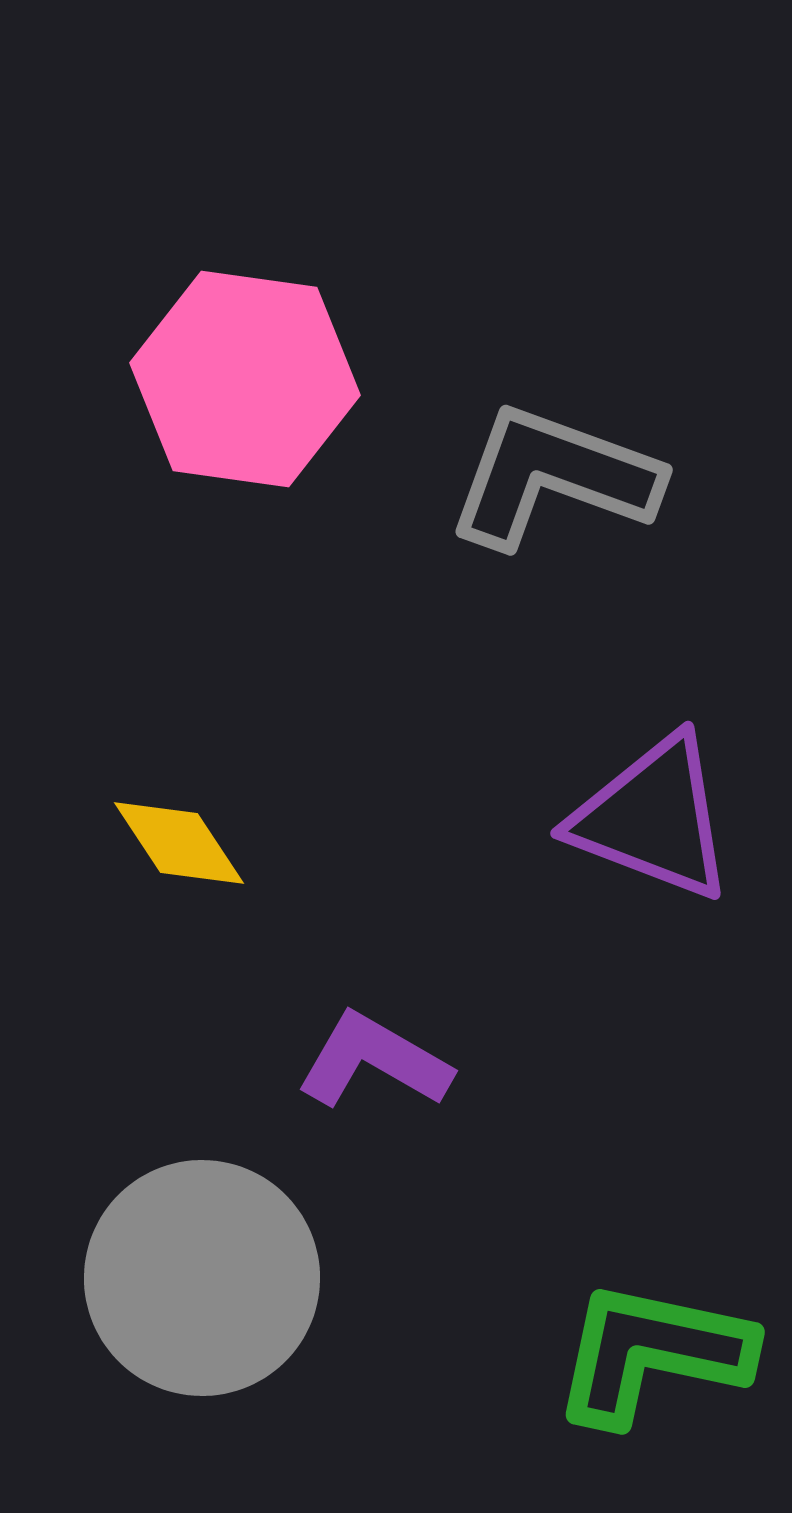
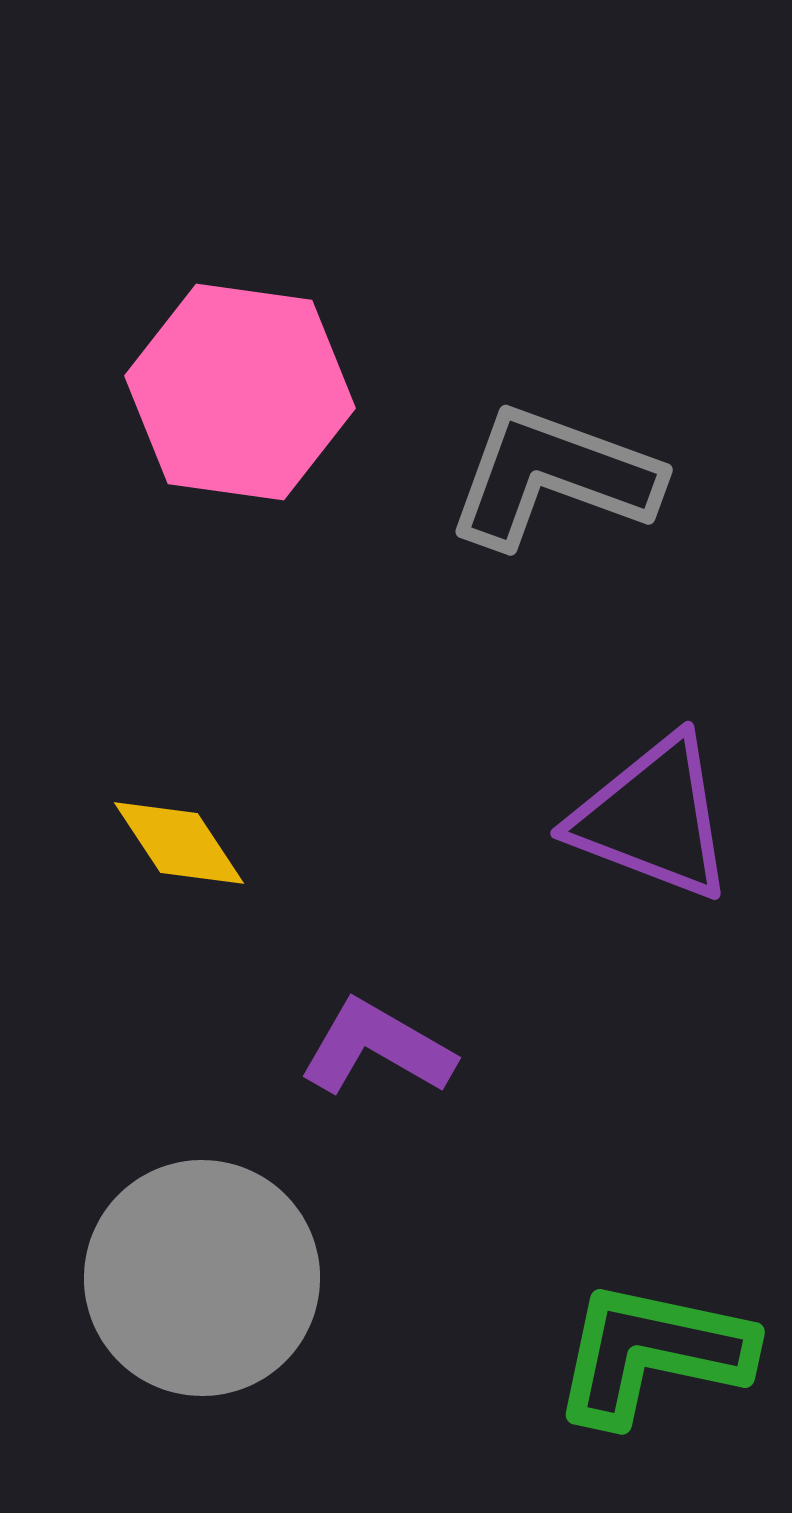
pink hexagon: moved 5 px left, 13 px down
purple L-shape: moved 3 px right, 13 px up
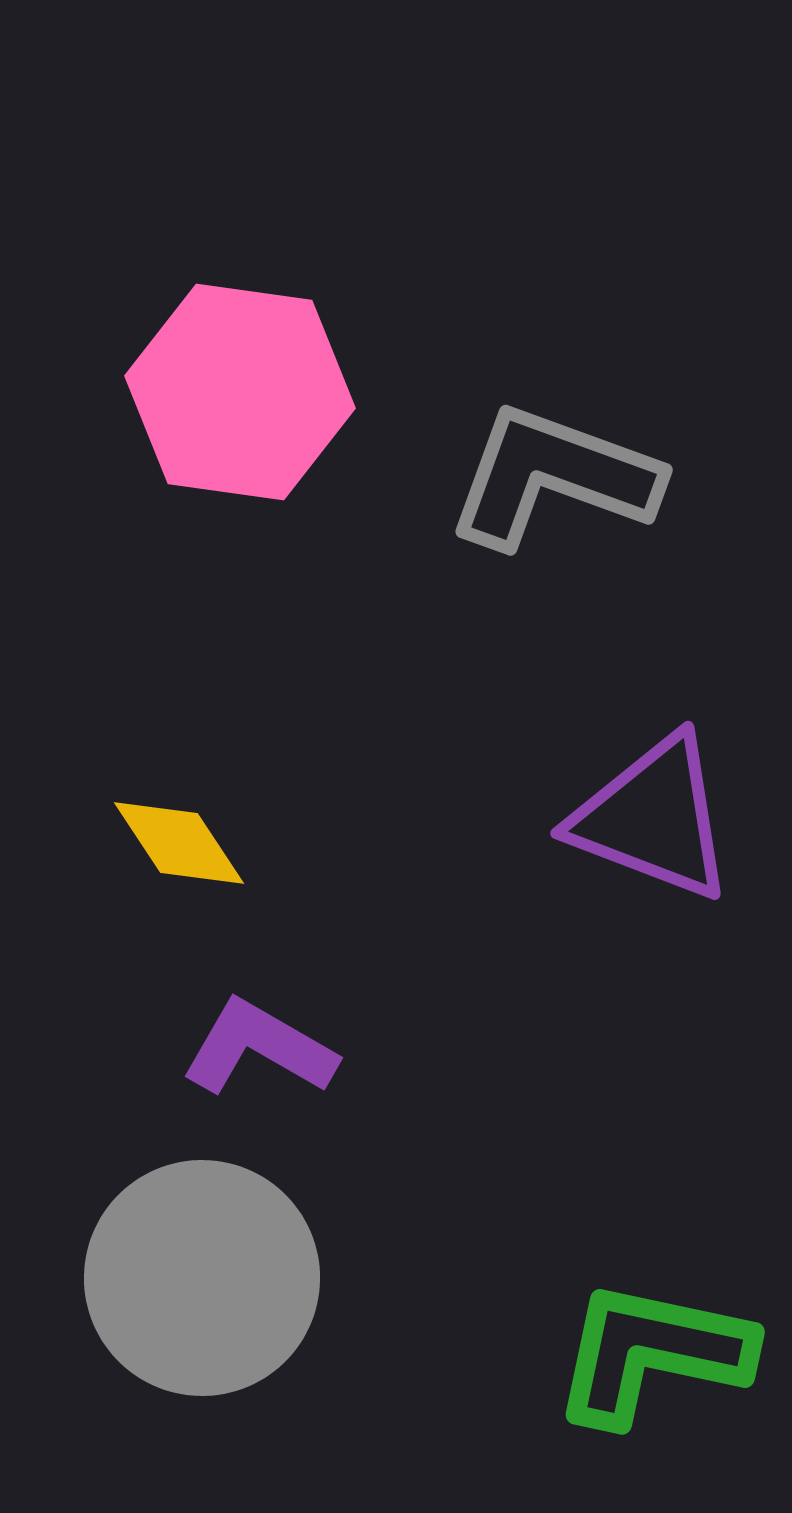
purple L-shape: moved 118 px left
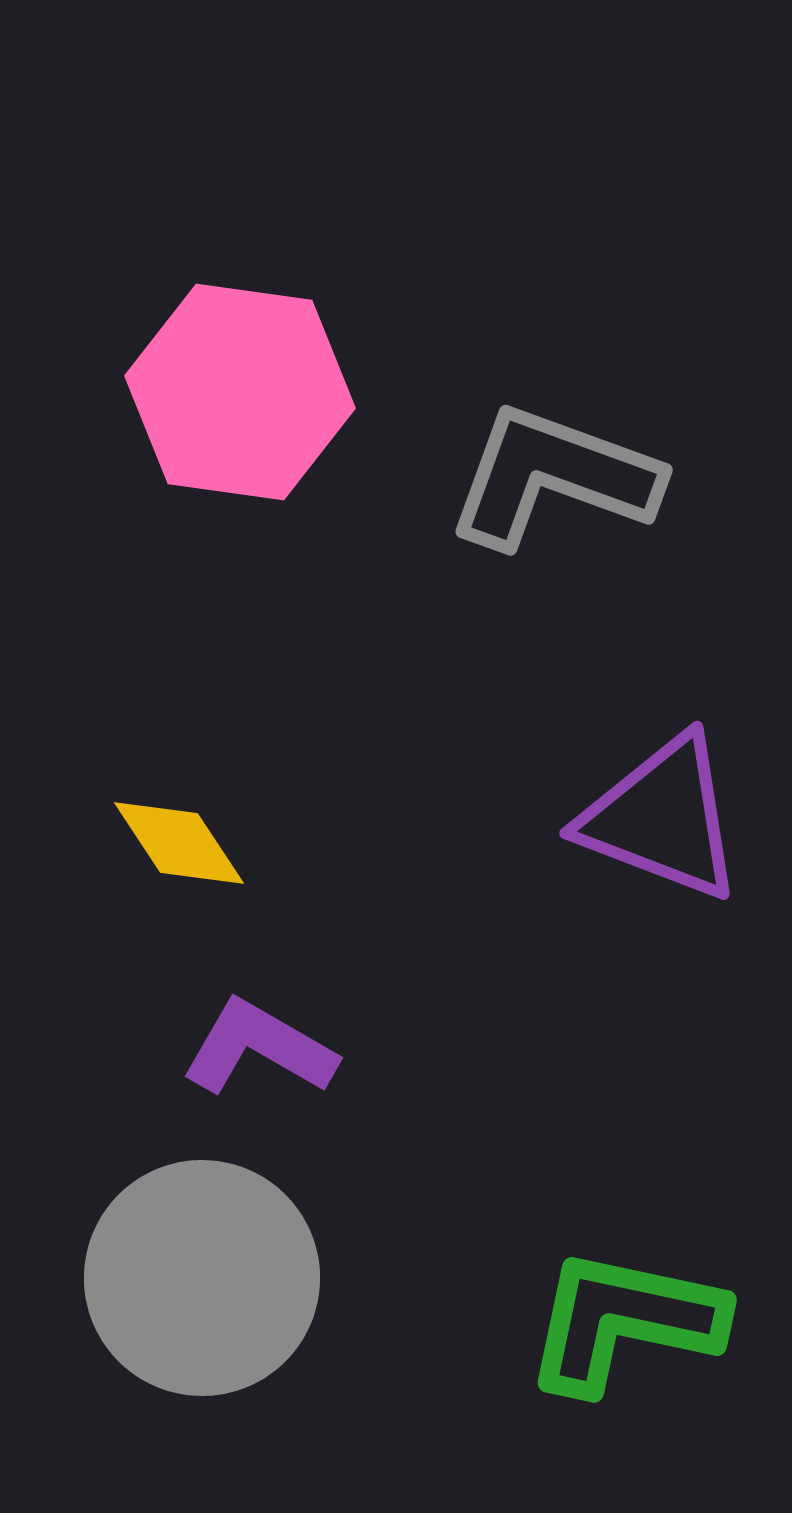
purple triangle: moved 9 px right
green L-shape: moved 28 px left, 32 px up
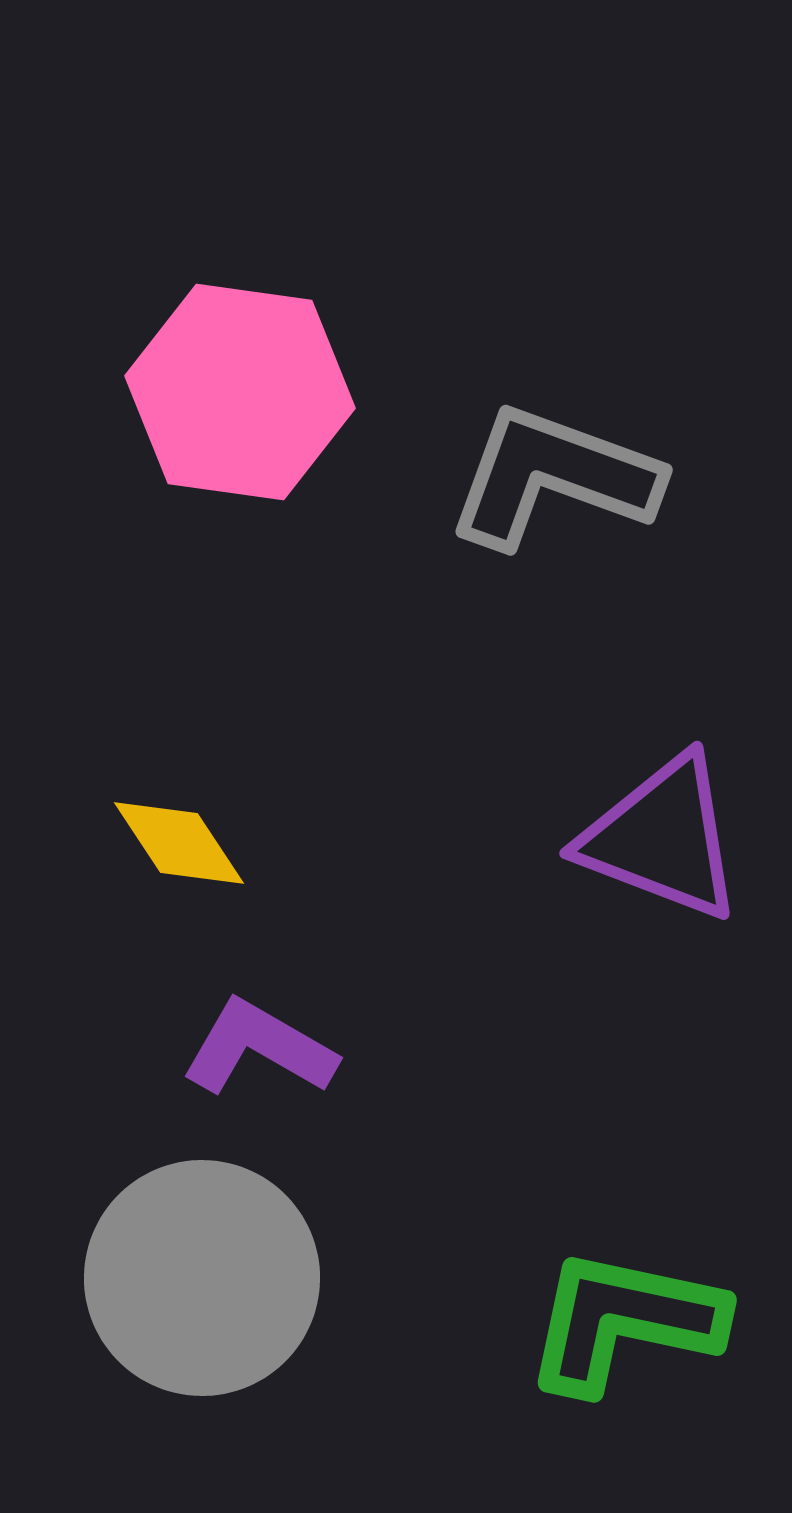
purple triangle: moved 20 px down
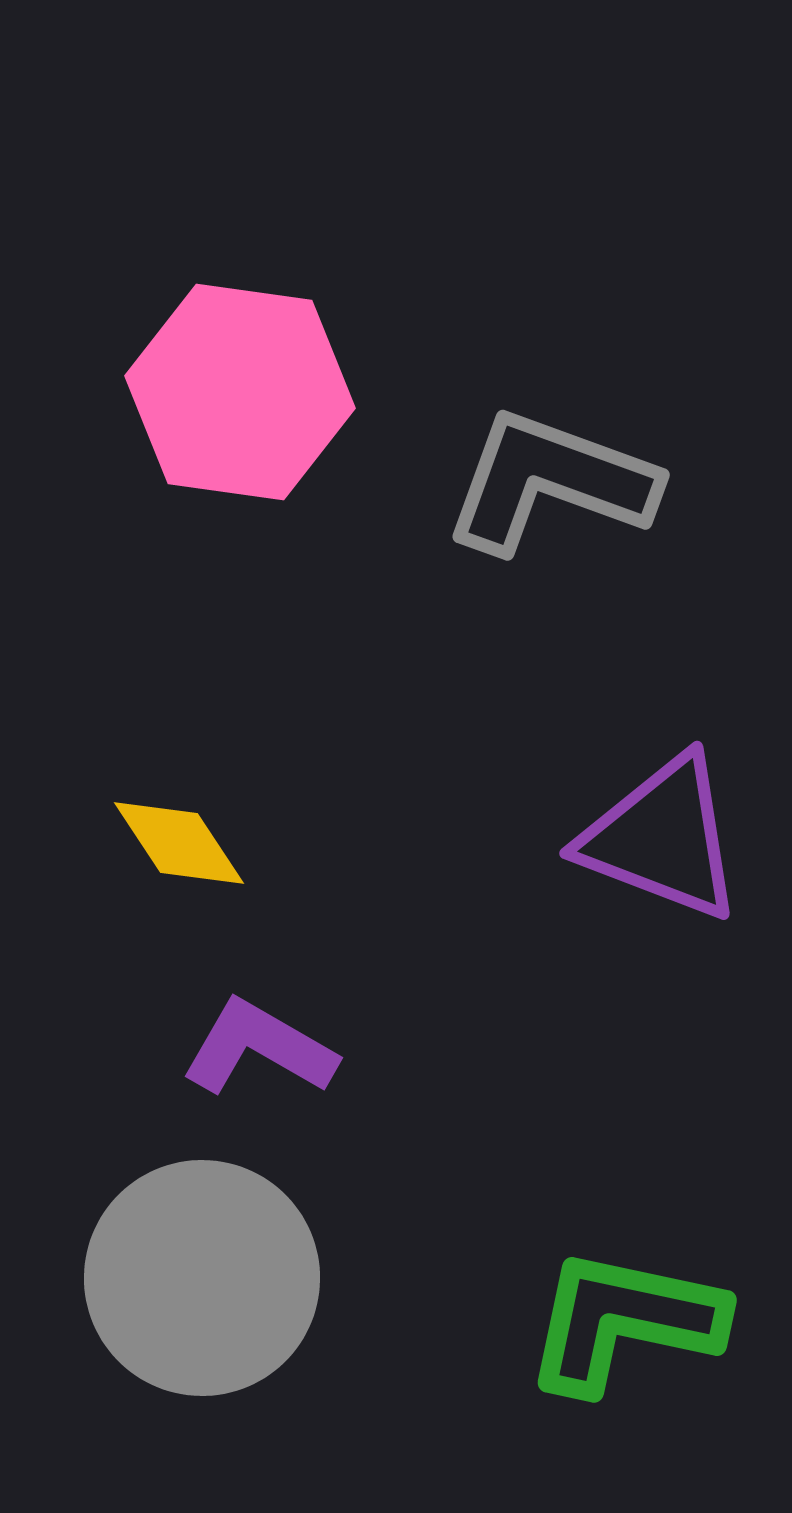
gray L-shape: moved 3 px left, 5 px down
